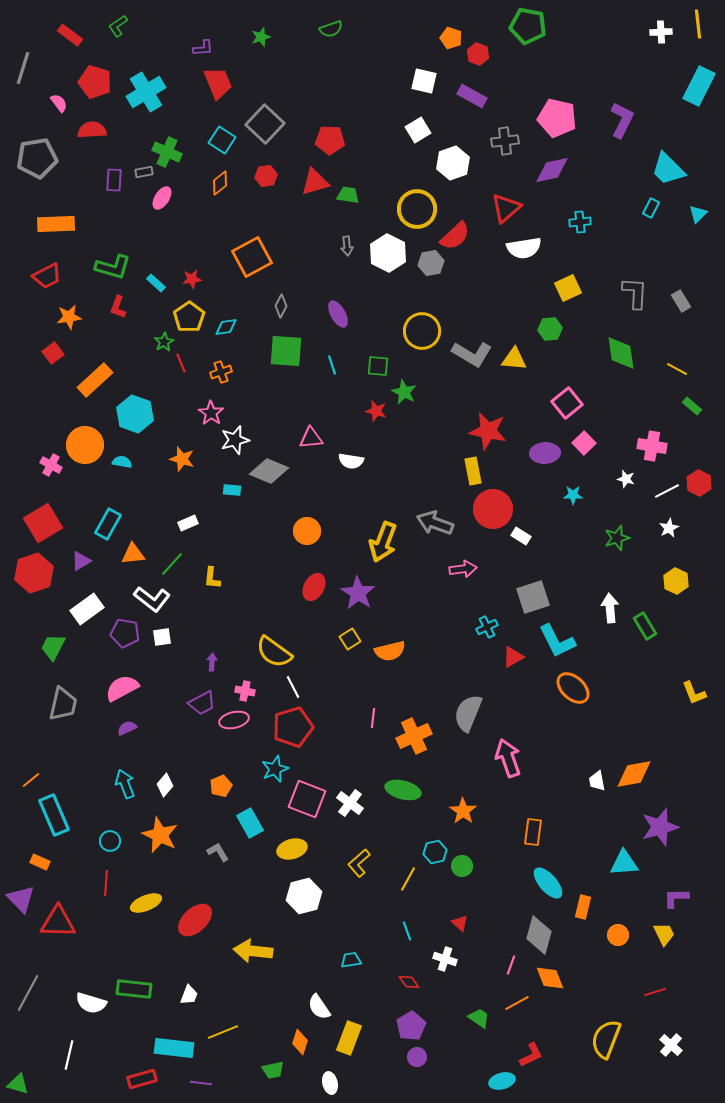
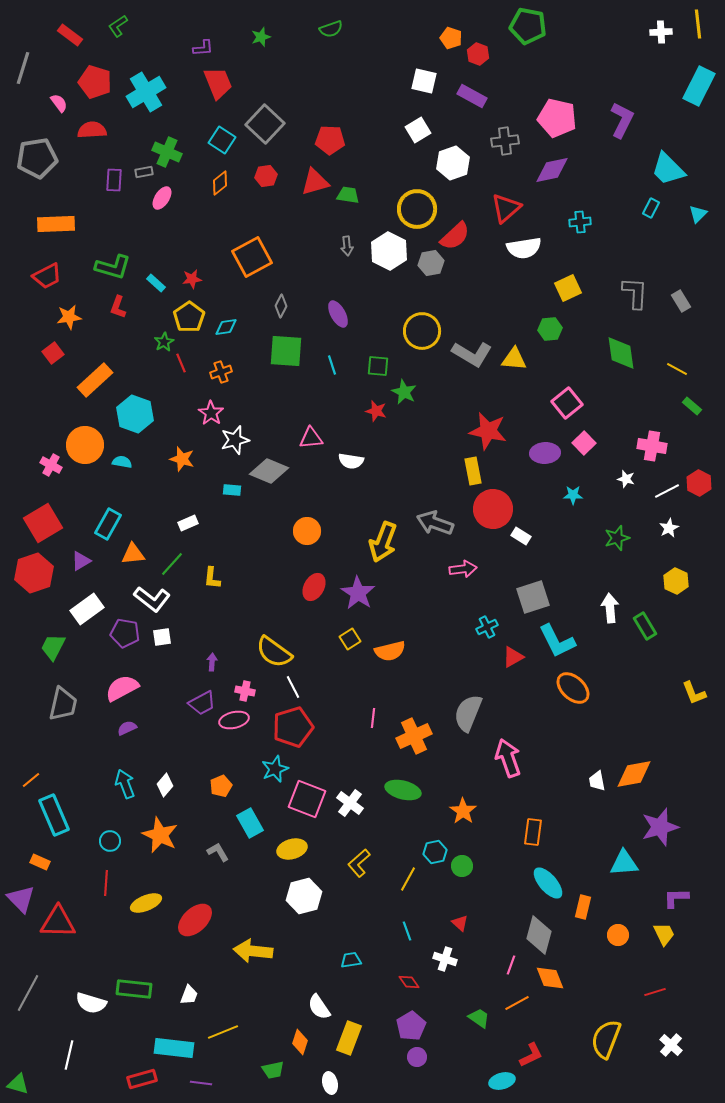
white hexagon at (388, 253): moved 1 px right, 2 px up
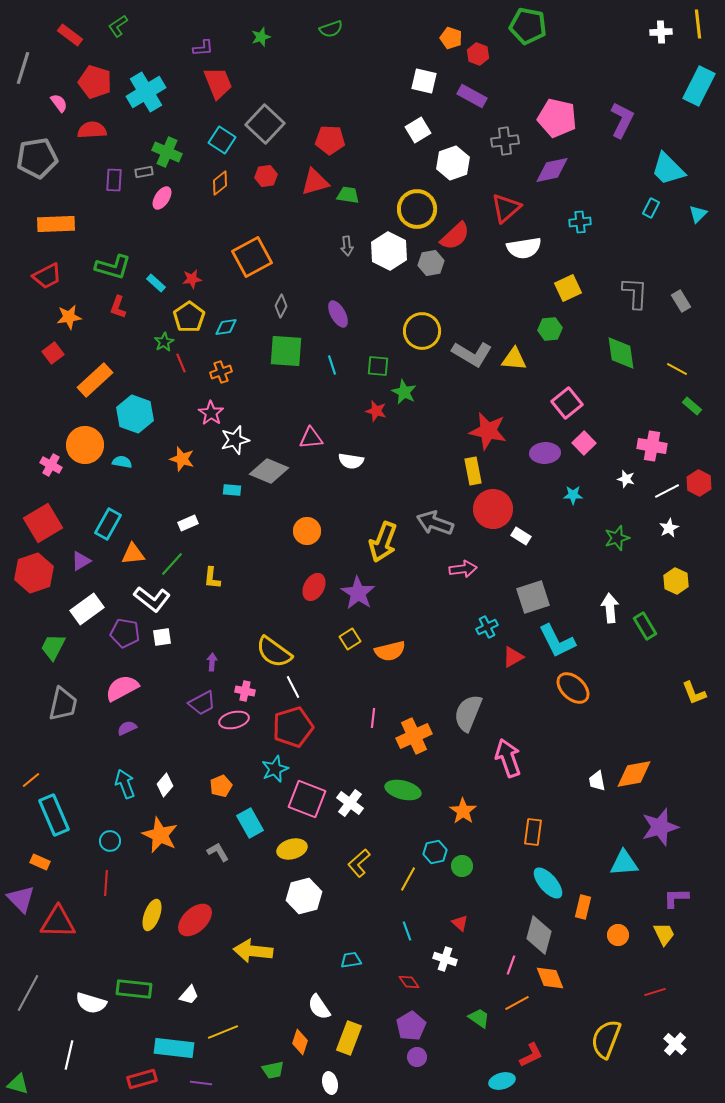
yellow ellipse at (146, 903): moved 6 px right, 12 px down; rotated 48 degrees counterclockwise
white trapezoid at (189, 995): rotated 20 degrees clockwise
white cross at (671, 1045): moved 4 px right, 1 px up
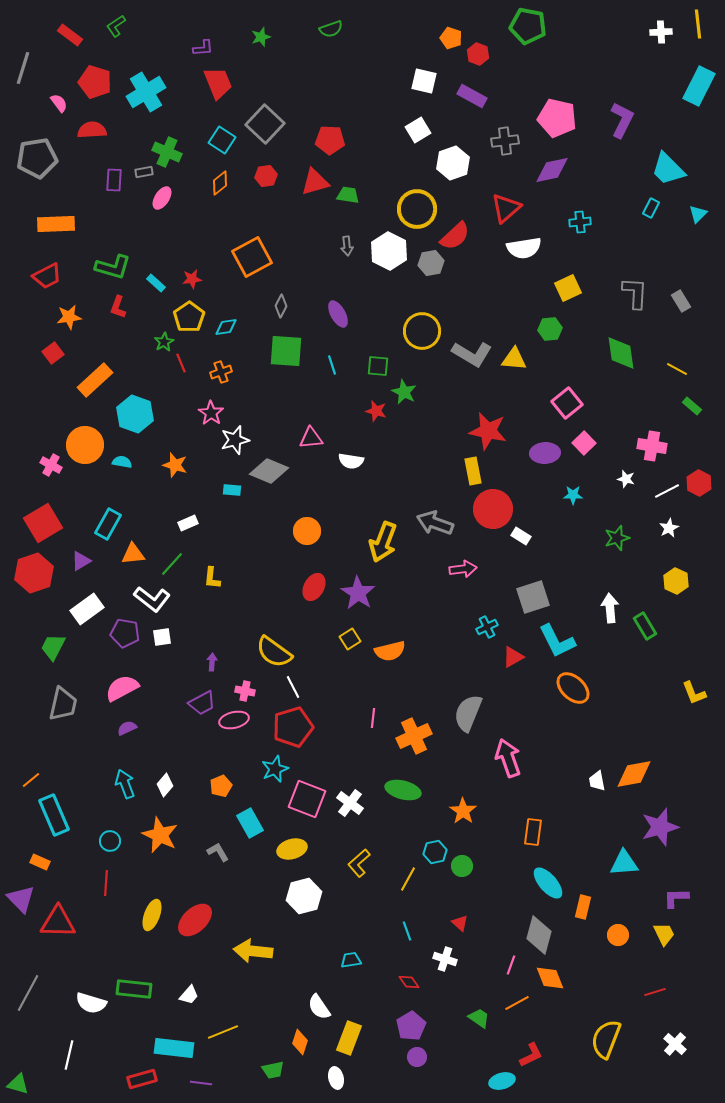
green L-shape at (118, 26): moved 2 px left
orange star at (182, 459): moved 7 px left, 6 px down
white ellipse at (330, 1083): moved 6 px right, 5 px up
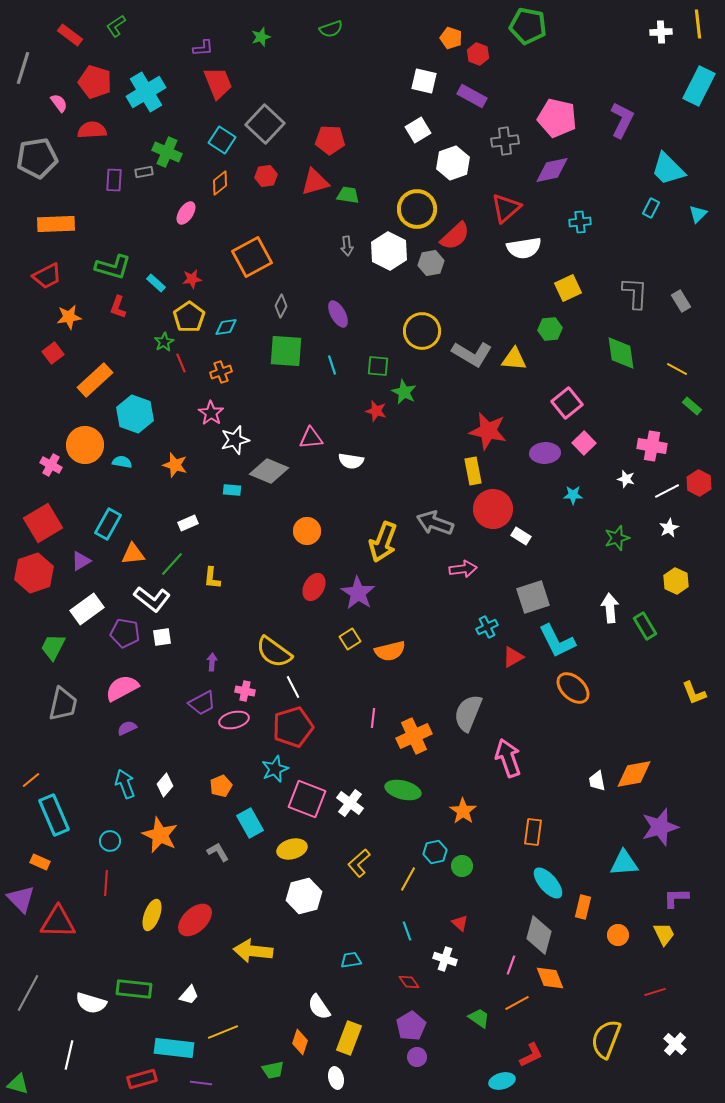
pink ellipse at (162, 198): moved 24 px right, 15 px down
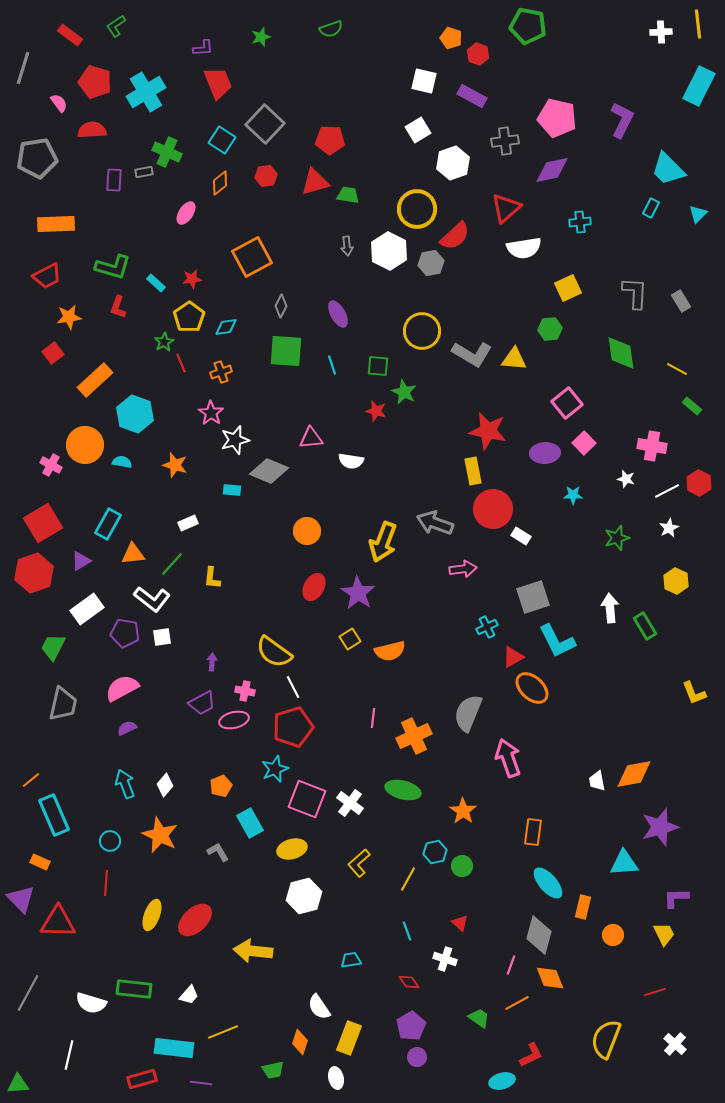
orange ellipse at (573, 688): moved 41 px left
orange circle at (618, 935): moved 5 px left
green triangle at (18, 1084): rotated 20 degrees counterclockwise
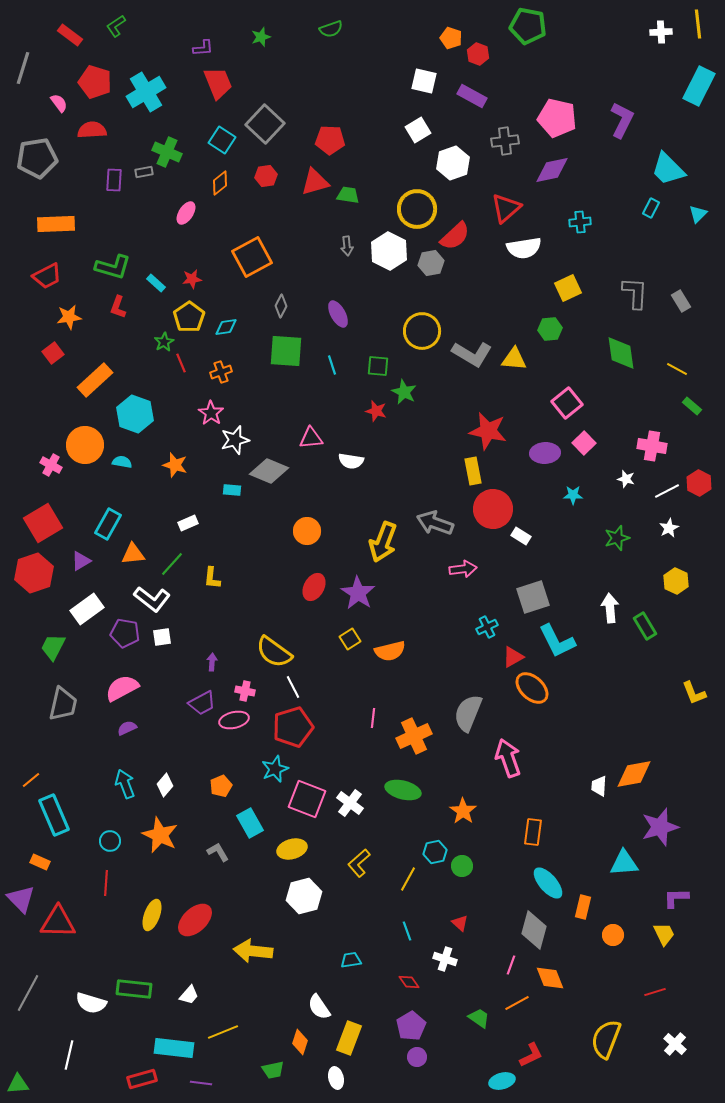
white trapezoid at (597, 781): moved 2 px right, 5 px down; rotated 15 degrees clockwise
gray diamond at (539, 935): moved 5 px left, 5 px up
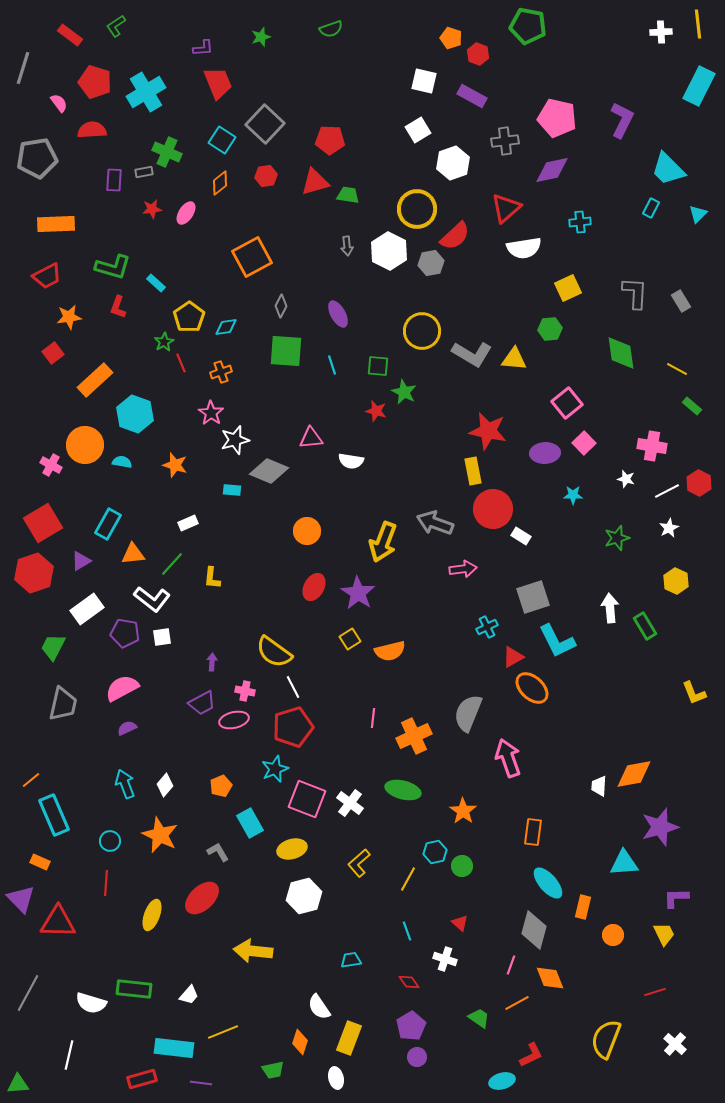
red star at (192, 279): moved 40 px left, 70 px up
red ellipse at (195, 920): moved 7 px right, 22 px up
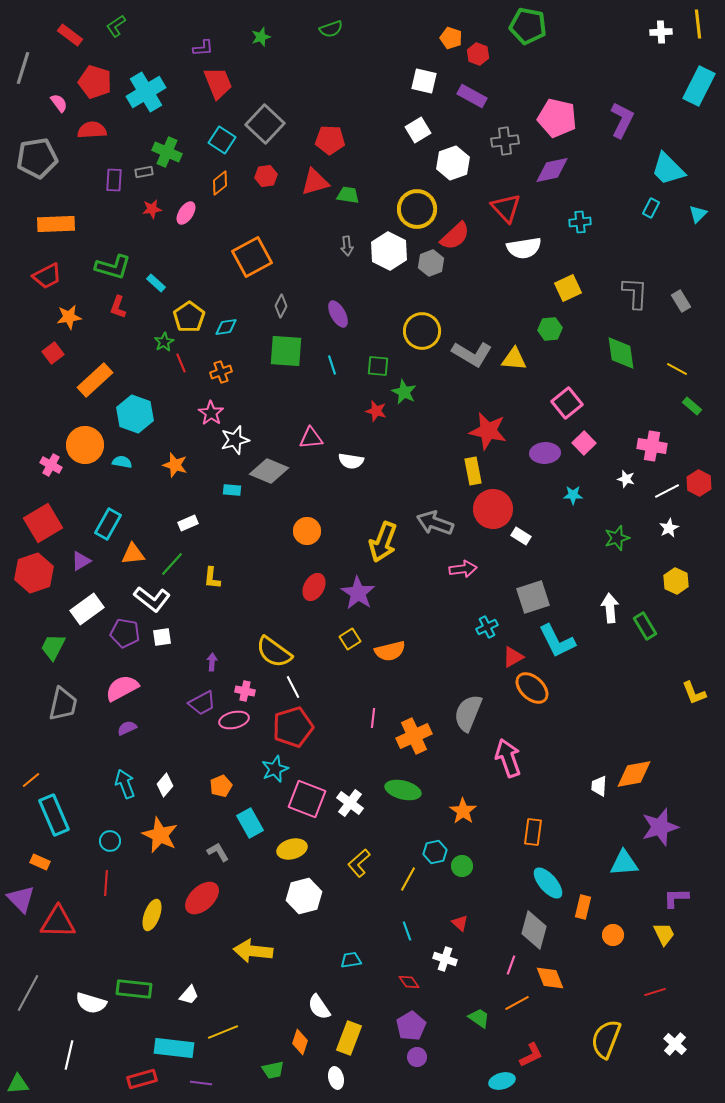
red triangle at (506, 208): rotated 32 degrees counterclockwise
gray hexagon at (431, 263): rotated 10 degrees counterclockwise
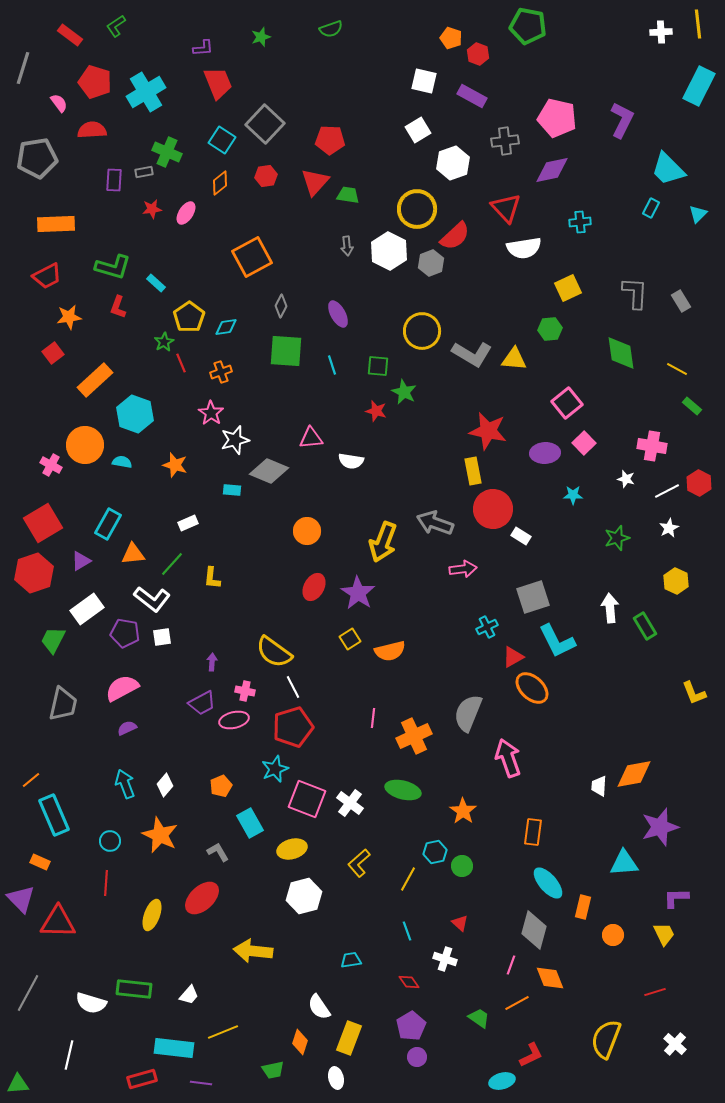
red triangle at (315, 182): rotated 32 degrees counterclockwise
green trapezoid at (53, 647): moved 7 px up
